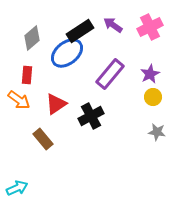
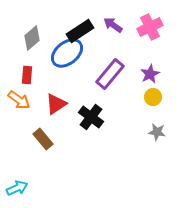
black cross: moved 1 px down; rotated 25 degrees counterclockwise
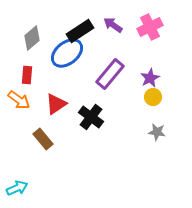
purple star: moved 4 px down
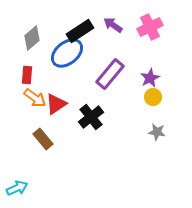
orange arrow: moved 16 px right, 2 px up
black cross: rotated 15 degrees clockwise
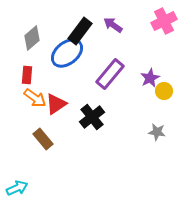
pink cross: moved 14 px right, 6 px up
black rectangle: rotated 20 degrees counterclockwise
yellow circle: moved 11 px right, 6 px up
black cross: moved 1 px right
